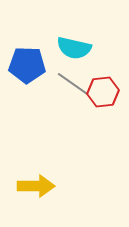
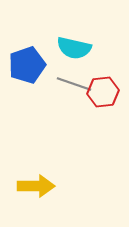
blue pentagon: rotated 21 degrees counterclockwise
gray line: moved 1 px right; rotated 16 degrees counterclockwise
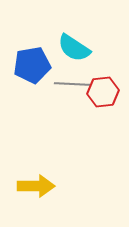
cyan semicircle: rotated 20 degrees clockwise
blue pentagon: moved 5 px right; rotated 9 degrees clockwise
gray line: moved 2 px left; rotated 16 degrees counterclockwise
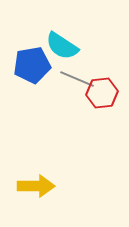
cyan semicircle: moved 12 px left, 2 px up
gray line: moved 5 px right, 5 px up; rotated 20 degrees clockwise
red hexagon: moved 1 px left, 1 px down
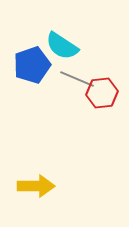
blue pentagon: rotated 9 degrees counterclockwise
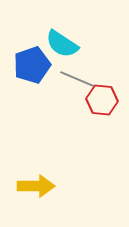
cyan semicircle: moved 2 px up
red hexagon: moved 7 px down; rotated 12 degrees clockwise
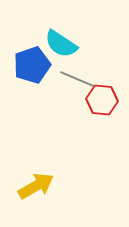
cyan semicircle: moved 1 px left
yellow arrow: rotated 30 degrees counterclockwise
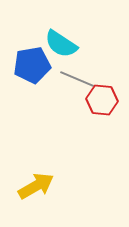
blue pentagon: rotated 9 degrees clockwise
